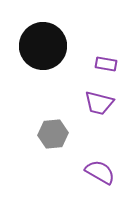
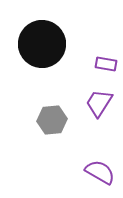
black circle: moved 1 px left, 2 px up
purple trapezoid: rotated 108 degrees clockwise
gray hexagon: moved 1 px left, 14 px up
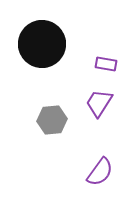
purple semicircle: rotated 96 degrees clockwise
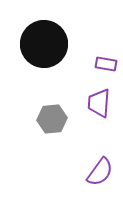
black circle: moved 2 px right
purple trapezoid: rotated 28 degrees counterclockwise
gray hexagon: moved 1 px up
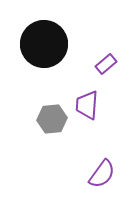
purple rectangle: rotated 50 degrees counterclockwise
purple trapezoid: moved 12 px left, 2 px down
purple semicircle: moved 2 px right, 2 px down
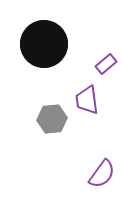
purple trapezoid: moved 5 px up; rotated 12 degrees counterclockwise
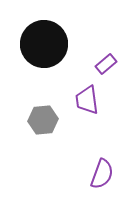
gray hexagon: moved 9 px left, 1 px down
purple semicircle: rotated 16 degrees counterclockwise
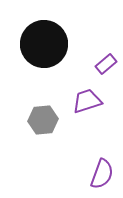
purple trapezoid: moved 1 px down; rotated 80 degrees clockwise
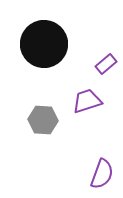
gray hexagon: rotated 8 degrees clockwise
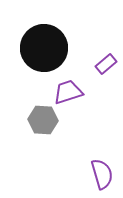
black circle: moved 4 px down
purple trapezoid: moved 19 px left, 9 px up
purple semicircle: rotated 36 degrees counterclockwise
